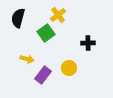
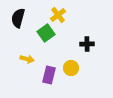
black cross: moved 1 px left, 1 px down
yellow circle: moved 2 px right
purple rectangle: moved 6 px right; rotated 24 degrees counterclockwise
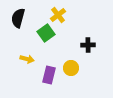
black cross: moved 1 px right, 1 px down
